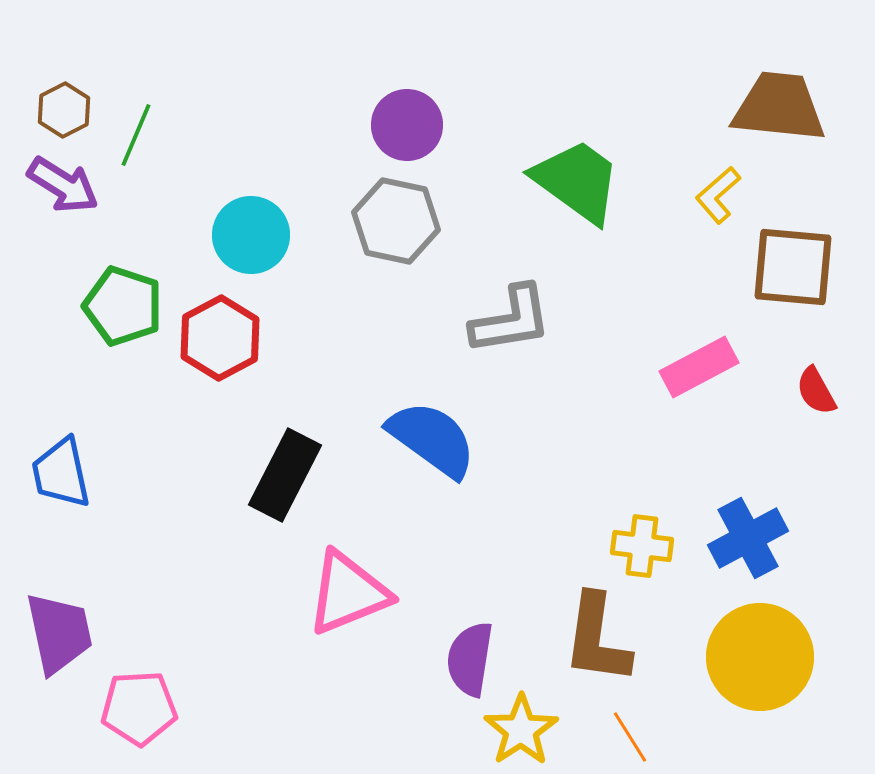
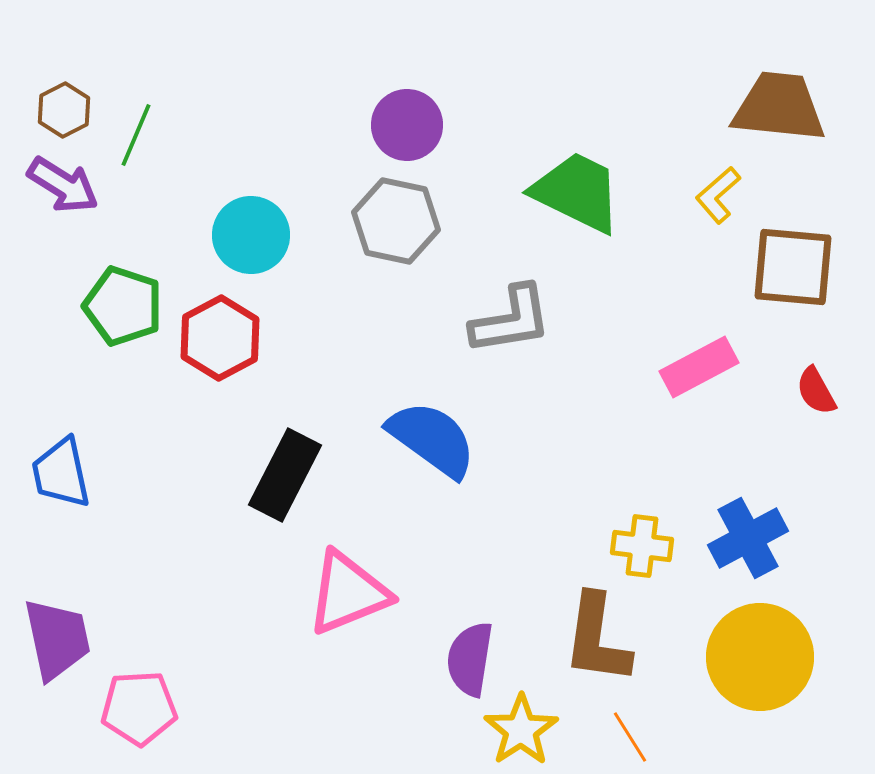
green trapezoid: moved 11 px down; rotated 10 degrees counterclockwise
purple trapezoid: moved 2 px left, 6 px down
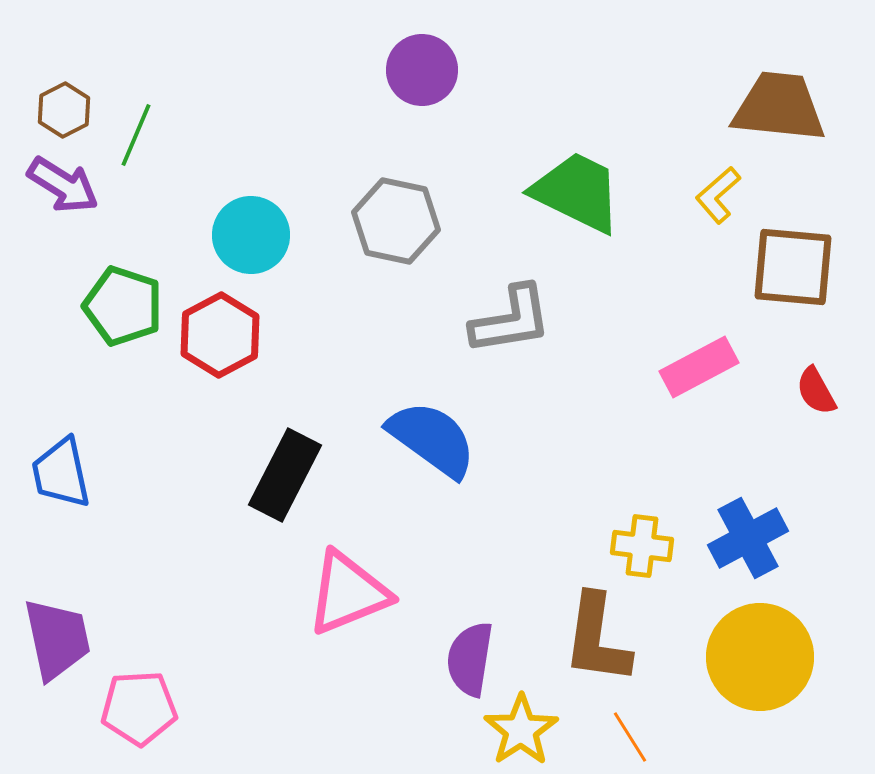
purple circle: moved 15 px right, 55 px up
red hexagon: moved 3 px up
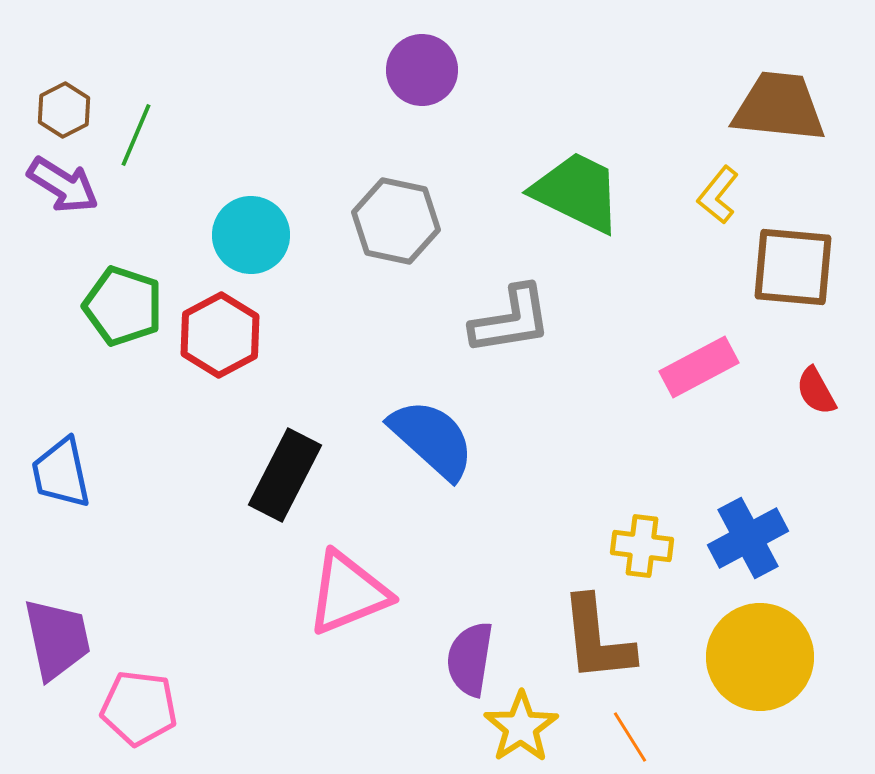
yellow L-shape: rotated 10 degrees counterclockwise
blue semicircle: rotated 6 degrees clockwise
brown L-shape: rotated 14 degrees counterclockwise
pink pentagon: rotated 10 degrees clockwise
yellow star: moved 3 px up
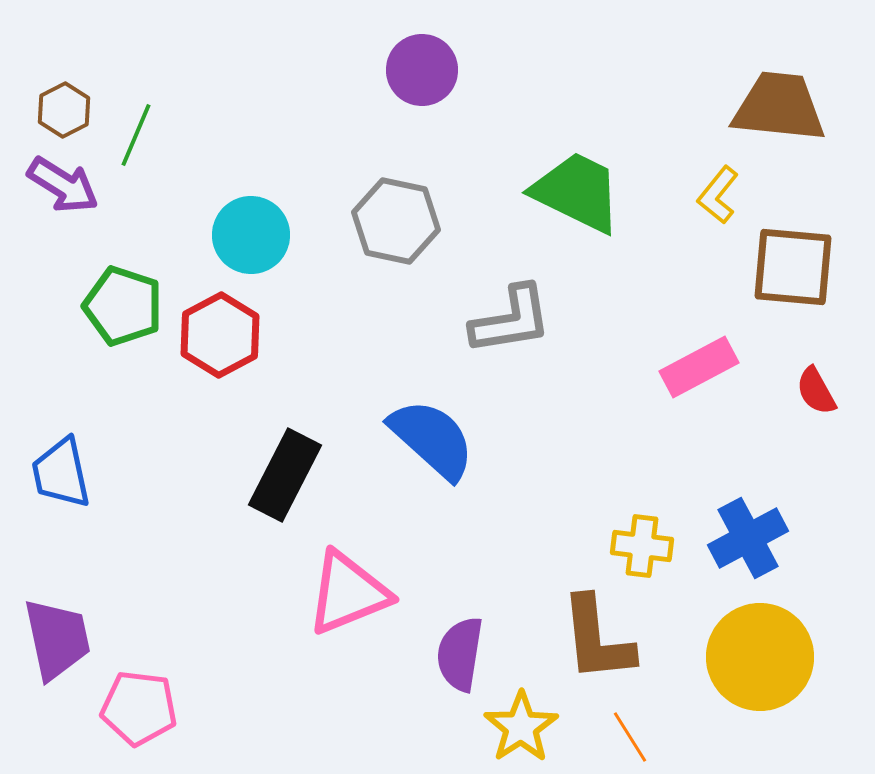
purple semicircle: moved 10 px left, 5 px up
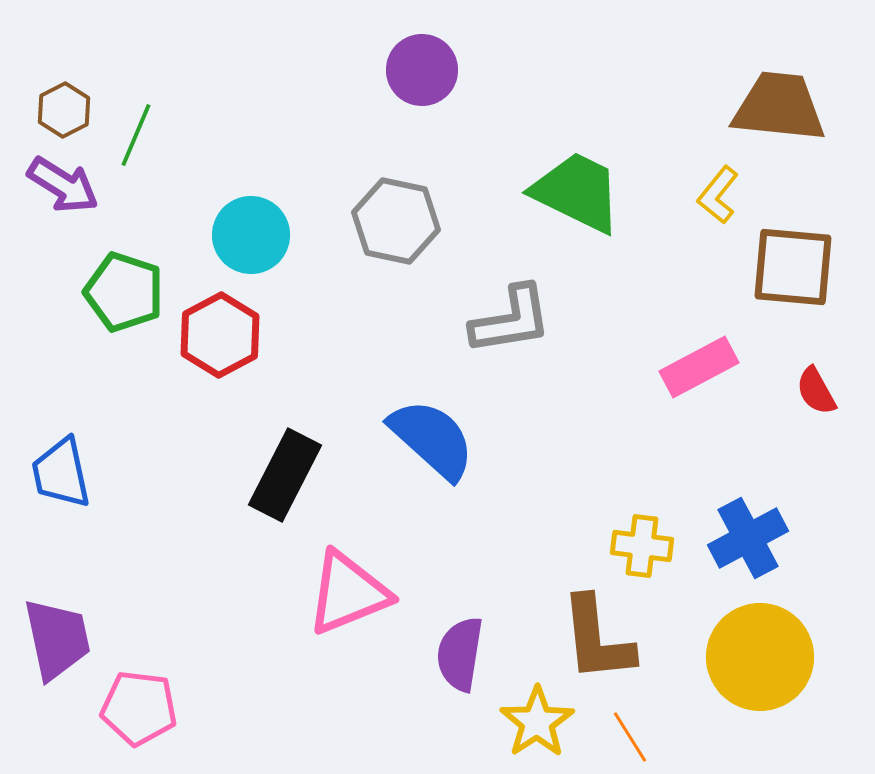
green pentagon: moved 1 px right, 14 px up
yellow star: moved 16 px right, 5 px up
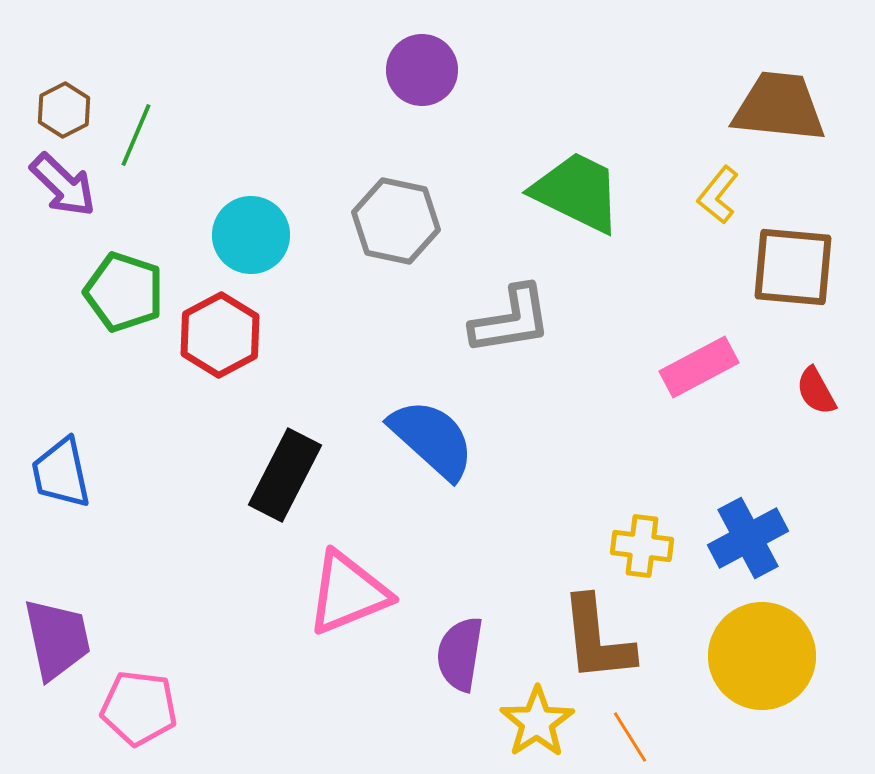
purple arrow: rotated 12 degrees clockwise
yellow circle: moved 2 px right, 1 px up
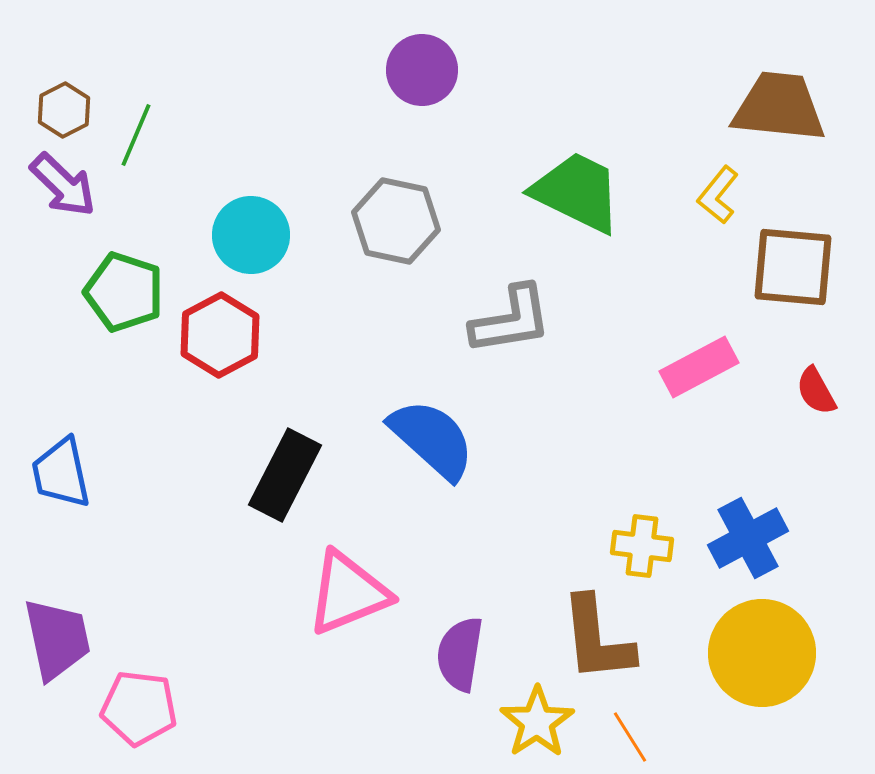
yellow circle: moved 3 px up
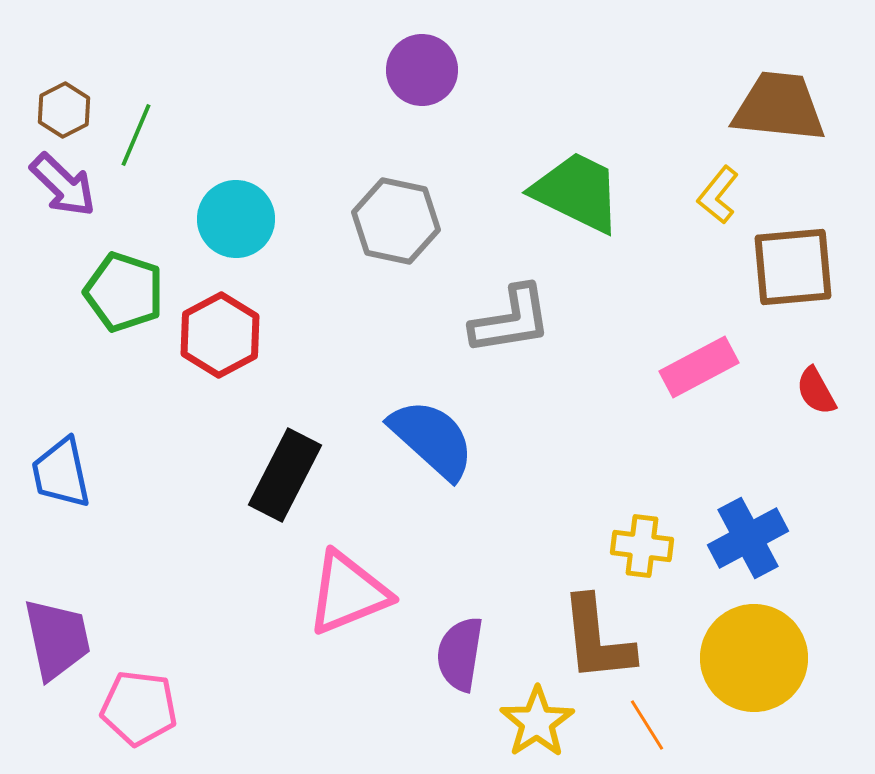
cyan circle: moved 15 px left, 16 px up
brown square: rotated 10 degrees counterclockwise
yellow circle: moved 8 px left, 5 px down
orange line: moved 17 px right, 12 px up
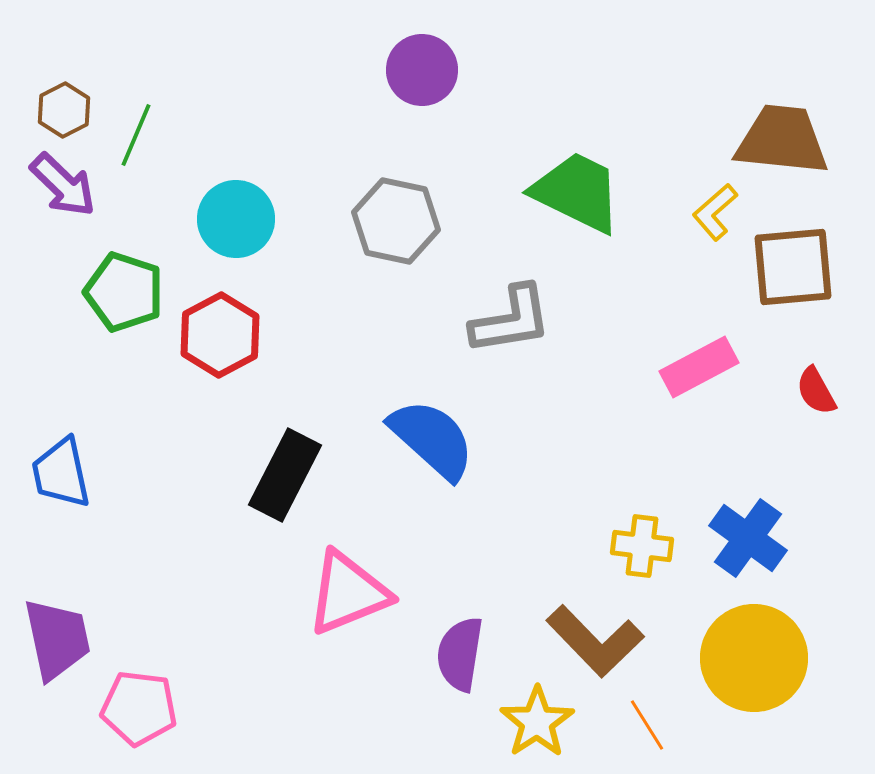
brown trapezoid: moved 3 px right, 33 px down
yellow L-shape: moved 3 px left, 17 px down; rotated 10 degrees clockwise
blue cross: rotated 26 degrees counterclockwise
brown L-shape: moved 2 px left, 2 px down; rotated 38 degrees counterclockwise
